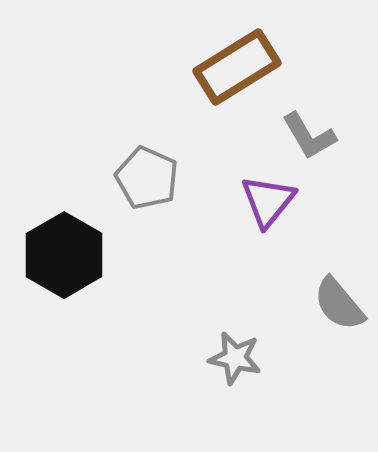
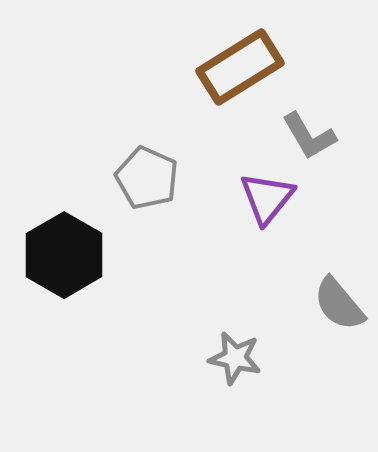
brown rectangle: moved 3 px right
purple triangle: moved 1 px left, 3 px up
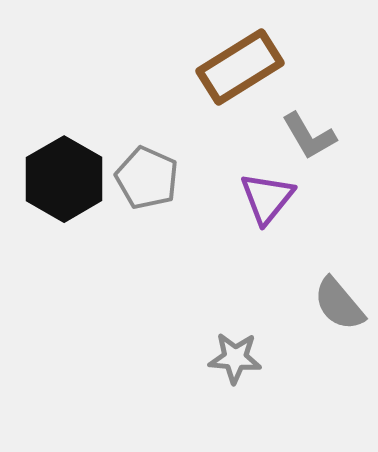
black hexagon: moved 76 px up
gray star: rotated 8 degrees counterclockwise
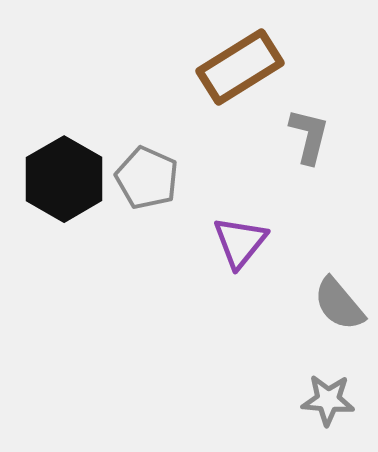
gray L-shape: rotated 136 degrees counterclockwise
purple triangle: moved 27 px left, 44 px down
gray star: moved 93 px right, 42 px down
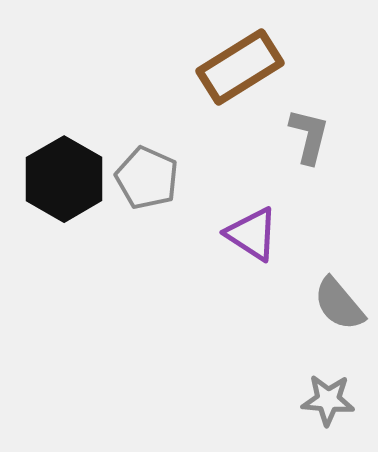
purple triangle: moved 12 px right, 8 px up; rotated 36 degrees counterclockwise
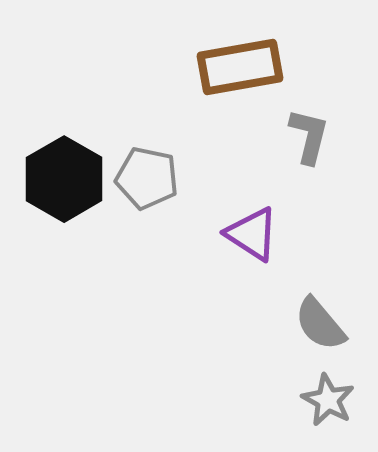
brown rectangle: rotated 22 degrees clockwise
gray pentagon: rotated 12 degrees counterclockwise
gray semicircle: moved 19 px left, 20 px down
gray star: rotated 24 degrees clockwise
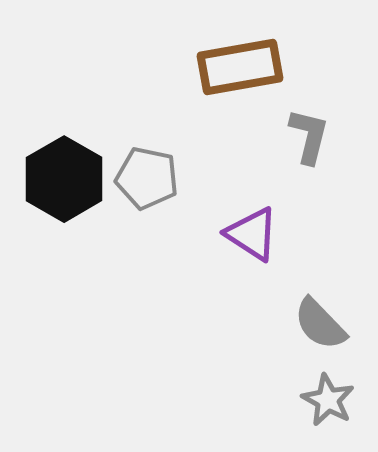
gray semicircle: rotated 4 degrees counterclockwise
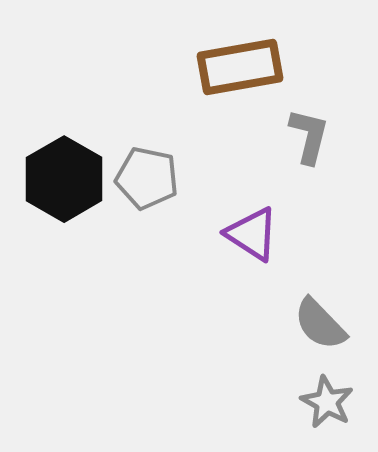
gray star: moved 1 px left, 2 px down
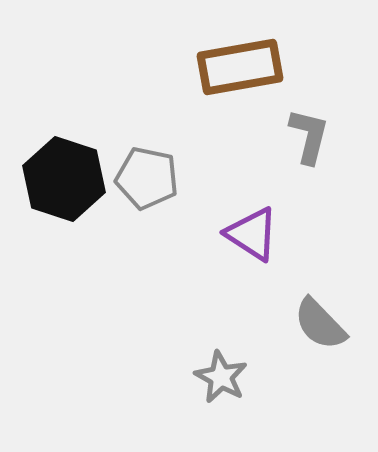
black hexagon: rotated 12 degrees counterclockwise
gray star: moved 106 px left, 25 px up
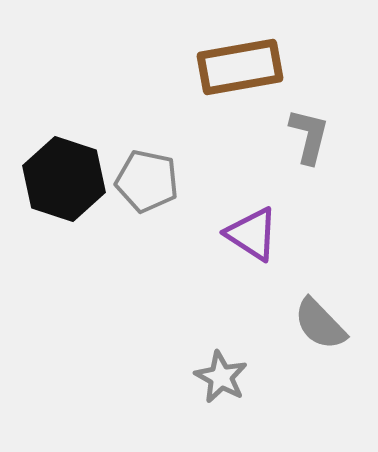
gray pentagon: moved 3 px down
